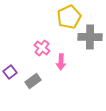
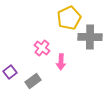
yellow pentagon: moved 1 px down
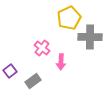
purple square: moved 1 px up
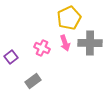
gray cross: moved 6 px down
pink cross: rotated 14 degrees counterclockwise
pink arrow: moved 4 px right, 19 px up; rotated 21 degrees counterclockwise
purple square: moved 1 px right, 14 px up
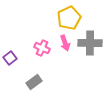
purple square: moved 1 px left, 1 px down
gray rectangle: moved 1 px right, 1 px down
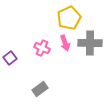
gray rectangle: moved 6 px right, 7 px down
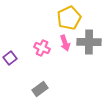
gray cross: moved 1 px left, 1 px up
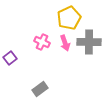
pink cross: moved 6 px up
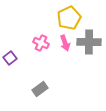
pink cross: moved 1 px left, 1 px down
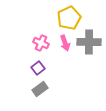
purple square: moved 28 px right, 10 px down
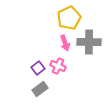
pink cross: moved 17 px right, 23 px down
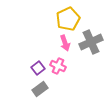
yellow pentagon: moved 1 px left, 1 px down
gray cross: moved 2 px right; rotated 25 degrees counterclockwise
